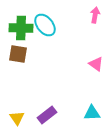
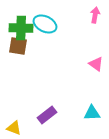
cyan ellipse: moved 1 px up; rotated 25 degrees counterclockwise
brown square: moved 8 px up
yellow triangle: moved 3 px left, 10 px down; rotated 35 degrees counterclockwise
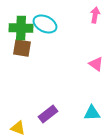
brown square: moved 4 px right, 2 px down
purple rectangle: moved 1 px right, 1 px up
yellow triangle: moved 4 px right
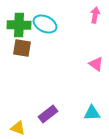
green cross: moved 2 px left, 3 px up
